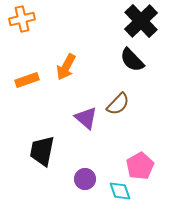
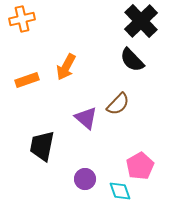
black trapezoid: moved 5 px up
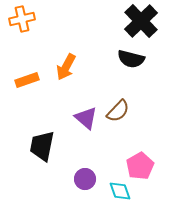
black semicircle: moved 1 px left, 1 px up; rotated 32 degrees counterclockwise
brown semicircle: moved 7 px down
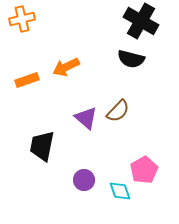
black cross: rotated 16 degrees counterclockwise
orange arrow: rotated 36 degrees clockwise
pink pentagon: moved 4 px right, 4 px down
purple circle: moved 1 px left, 1 px down
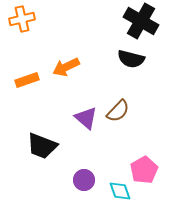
black trapezoid: rotated 80 degrees counterclockwise
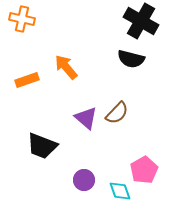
orange cross: rotated 25 degrees clockwise
orange arrow: rotated 76 degrees clockwise
brown semicircle: moved 1 px left, 2 px down
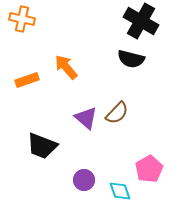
pink pentagon: moved 5 px right, 1 px up
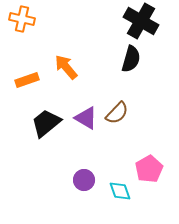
black semicircle: rotated 88 degrees counterclockwise
purple triangle: rotated 10 degrees counterclockwise
black trapezoid: moved 4 px right, 23 px up; rotated 120 degrees clockwise
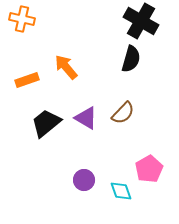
brown semicircle: moved 6 px right
cyan diamond: moved 1 px right
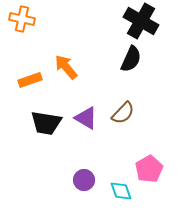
black semicircle: rotated 8 degrees clockwise
orange rectangle: moved 3 px right
black trapezoid: rotated 132 degrees counterclockwise
